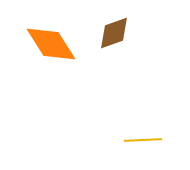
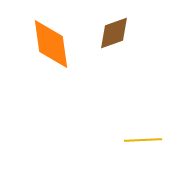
orange diamond: rotated 24 degrees clockwise
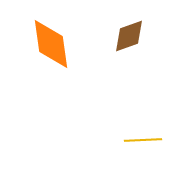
brown diamond: moved 15 px right, 3 px down
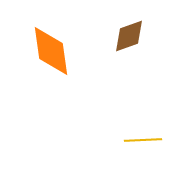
orange diamond: moved 7 px down
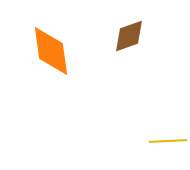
yellow line: moved 25 px right, 1 px down
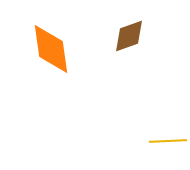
orange diamond: moved 2 px up
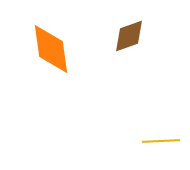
yellow line: moved 7 px left
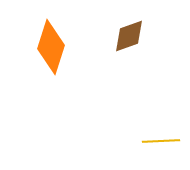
orange diamond: moved 2 px up; rotated 26 degrees clockwise
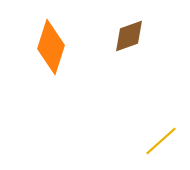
yellow line: rotated 39 degrees counterclockwise
